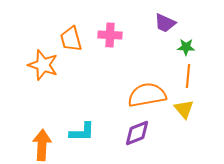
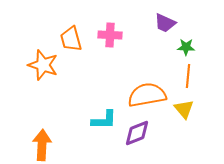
cyan L-shape: moved 22 px right, 12 px up
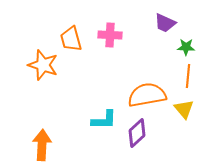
purple diamond: rotated 20 degrees counterclockwise
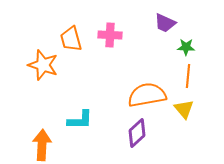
cyan L-shape: moved 24 px left
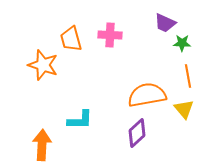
green star: moved 4 px left, 4 px up
orange line: rotated 15 degrees counterclockwise
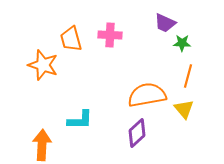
orange line: rotated 25 degrees clockwise
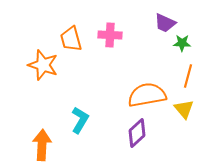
cyan L-shape: rotated 60 degrees counterclockwise
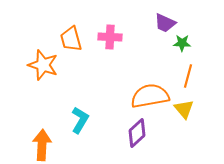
pink cross: moved 2 px down
orange semicircle: moved 3 px right, 1 px down
